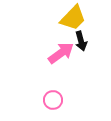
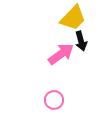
pink arrow: moved 1 px down
pink circle: moved 1 px right
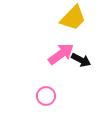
black arrow: moved 19 px down; rotated 48 degrees counterclockwise
pink circle: moved 8 px left, 4 px up
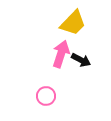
yellow trapezoid: moved 5 px down
pink arrow: rotated 36 degrees counterclockwise
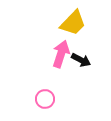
pink circle: moved 1 px left, 3 px down
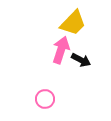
pink arrow: moved 4 px up
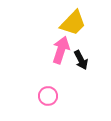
black arrow: rotated 36 degrees clockwise
pink circle: moved 3 px right, 3 px up
